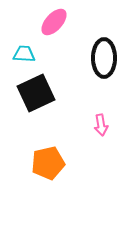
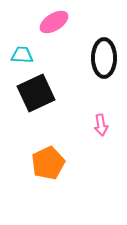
pink ellipse: rotated 16 degrees clockwise
cyan trapezoid: moved 2 px left, 1 px down
orange pentagon: rotated 12 degrees counterclockwise
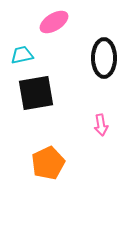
cyan trapezoid: rotated 15 degrees counterclockwise
black square: rotated 15 degrees clockwise
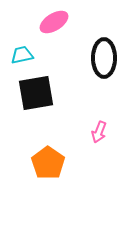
pink arrow: moved 2 px left, 7 px down; rotated 30 degrees clockwise
orange pentagon: rotated 12 degrees counterclockwise
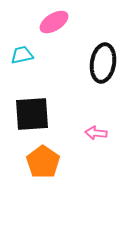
black ellipse: moved 1 px left, 5 px down; rotated 9 degrees clockwise
black square: moved 4 px left, 21 px down; rotated 6 degrees clockwise
pink arrow: moved 3 px left, 1 px down; rotated 75 degrees clockwise
orange pentagon: moved 5 px left, 1 px up
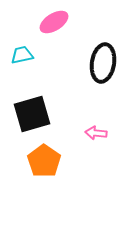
black square: rotated 12 degrees counterclockwise
orange pentagon: moved 1 px right, 1 px up
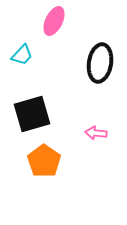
pink ellipse: moved 1 px up; rotated 32 degrees counterclockwise
cyan trapezoid: rotated 145 degrees clockwise
black ellipse: moved 3 px left
